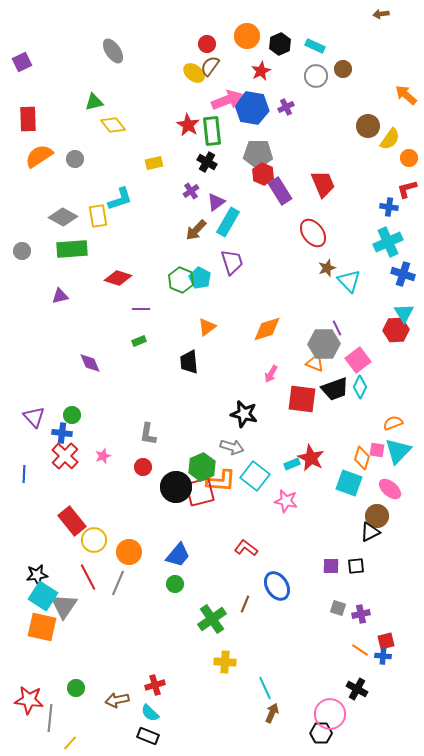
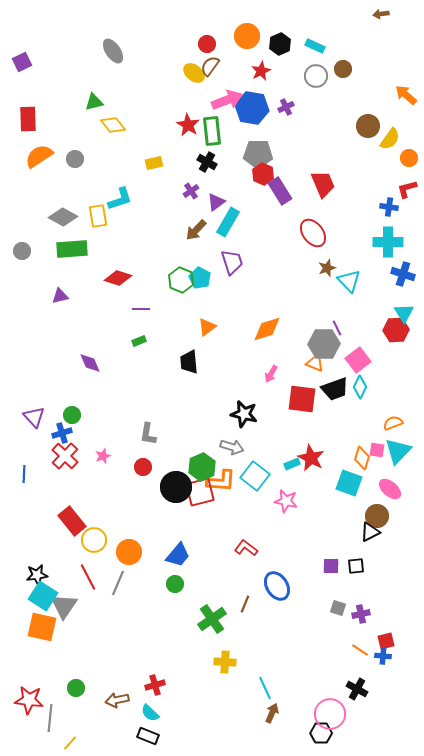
cyan cross at (388, 242): rotated 24 degrees clockwise
blue cross at (62, 433): rotated 24 degrees counterclockwise
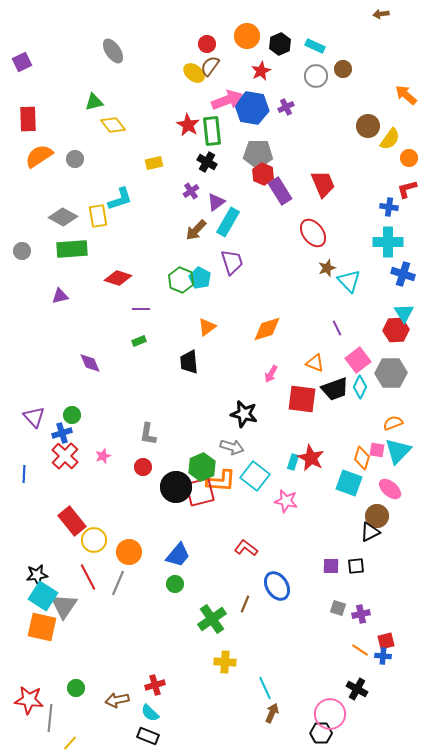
gray hexagon at (324, 344): moved 67 px right, 29 px down
cyan rectangle at (292, 464): moved 1 px right, 2 px up; rotated 49 degrees counterclockwise
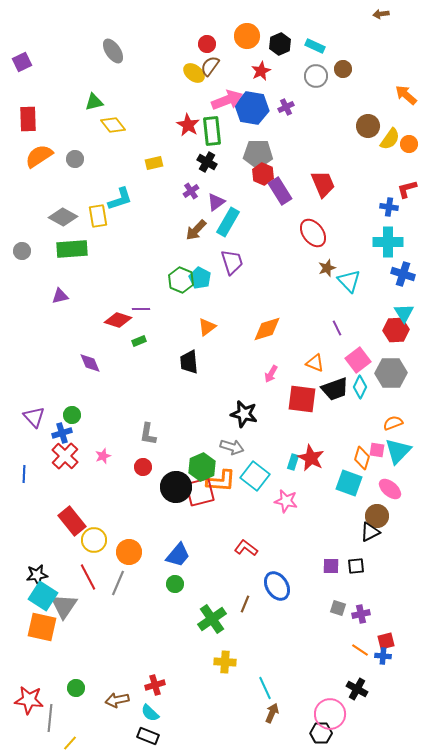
orange circle at (409, 158): moved 14 px up
red diamond at (118, 278): moved 42 px down
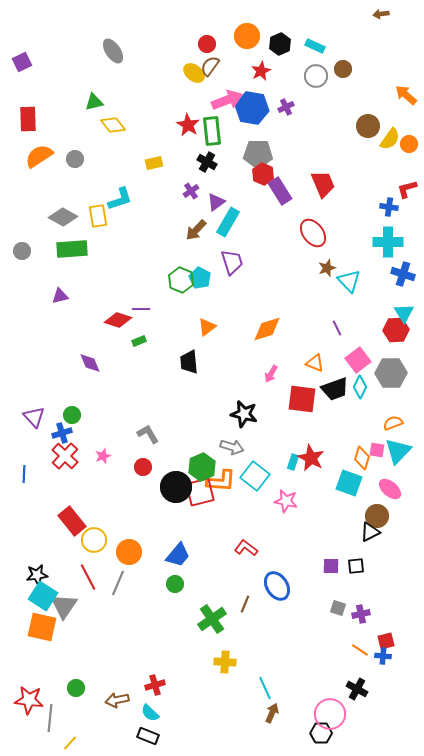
gray L-shape at (148, 434): rotated 140 degrees clockwise
